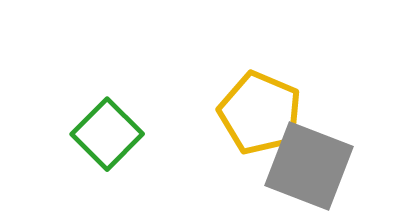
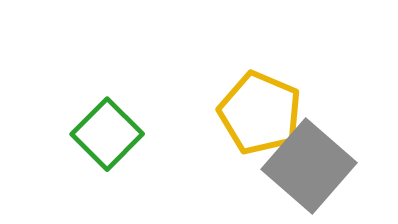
gray square: rotated 20 degrees clockwise
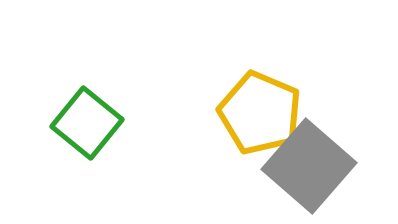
green square: moved 20 px left, 11 px up; rotated 6 degrees counterclockwise
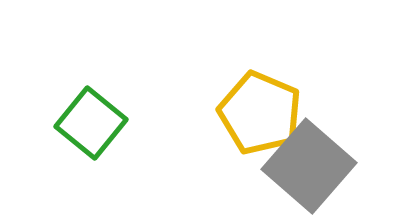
green square: moved 4 px right
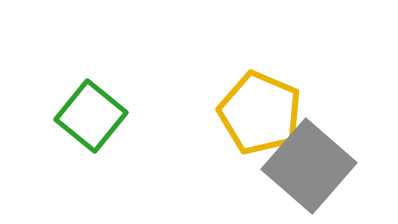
green square: moved 7 px up
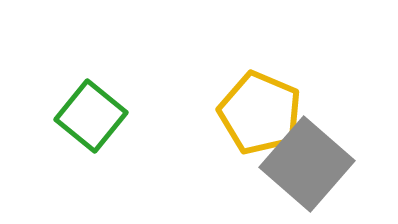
gray square: moved 2 px left, 2 px up
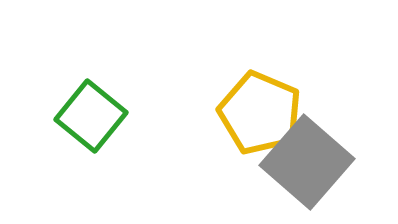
gray square: moved 2 px up
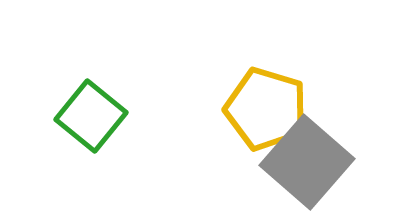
yellow pentagon: moved 6 px right, 4 px up; rotated 6 degrees counterclockwise
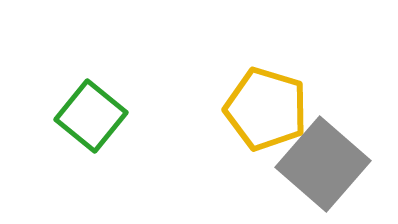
gray square: moved 16 px right, 2 px down
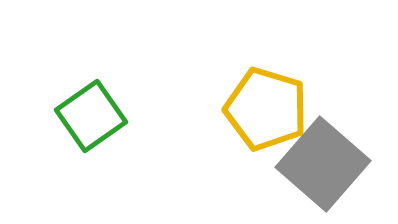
green square: rotated 16 degrees clockwise
